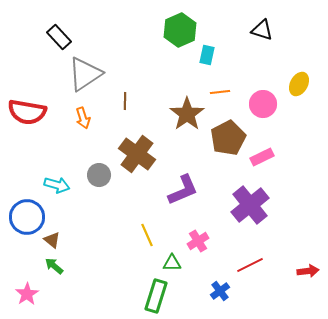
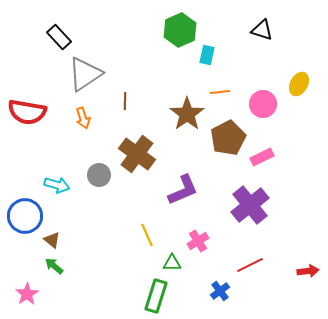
blue circle: moved 2 px left, 1 px up
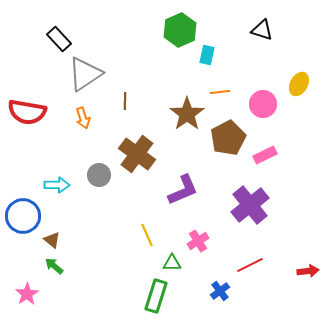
black rectangle: moved 2 px down
pink rectangle: moved 3 px right, 2 px up
cyan arrow: rotated 15 degrees counterclockwise
blue circle: moved 2 px left
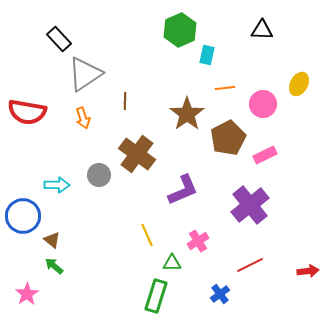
black triangle: rotated 15 degrees counterclockwise
orange line: moved 5 px right, 4 px up
blue cross: moved 3 px down
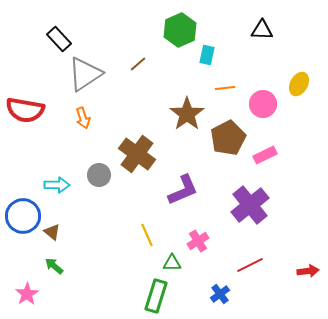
brown line: moved 13 px right, 37 px up; rotated 48 degrees clockwise
red semicircle: moved 2 px left, 2 px up
brown triangle: moved 8 px up
